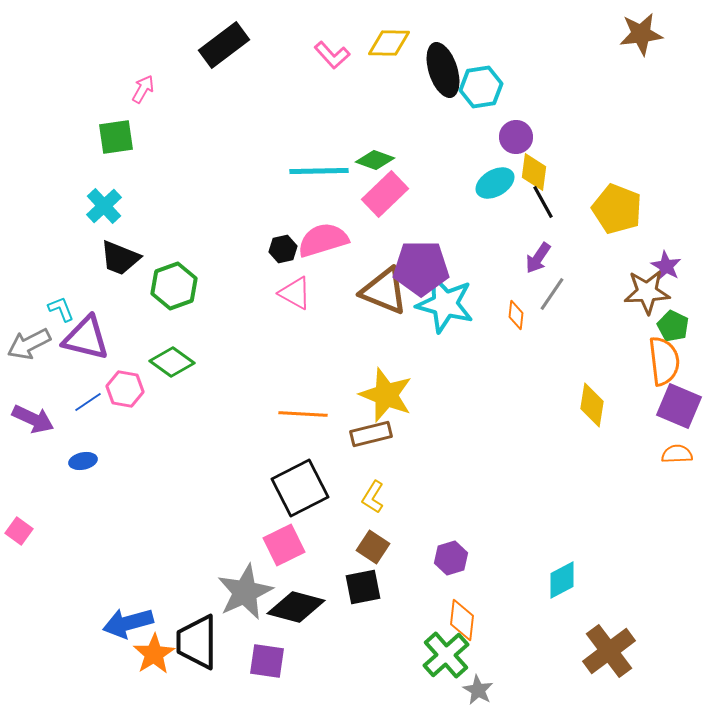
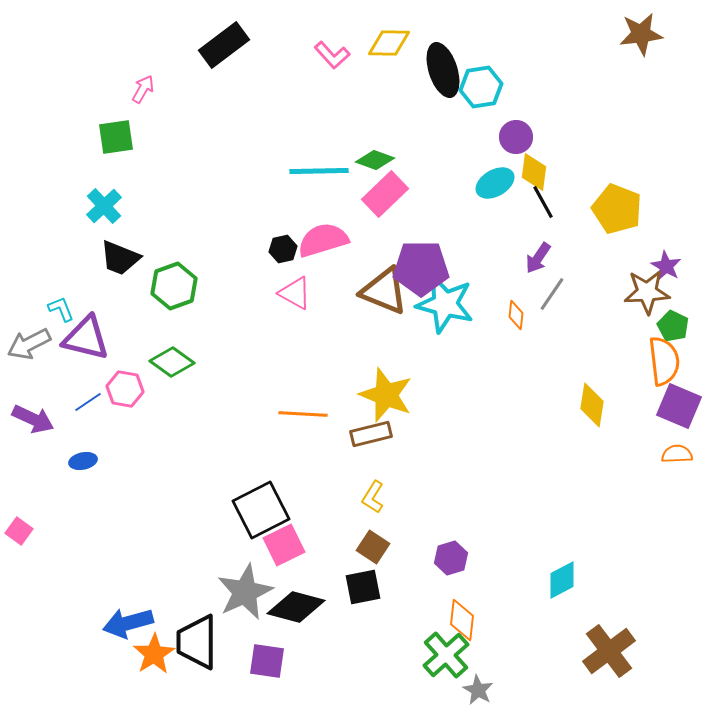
black square at (300, 488): moved 39 px left, 22 px down
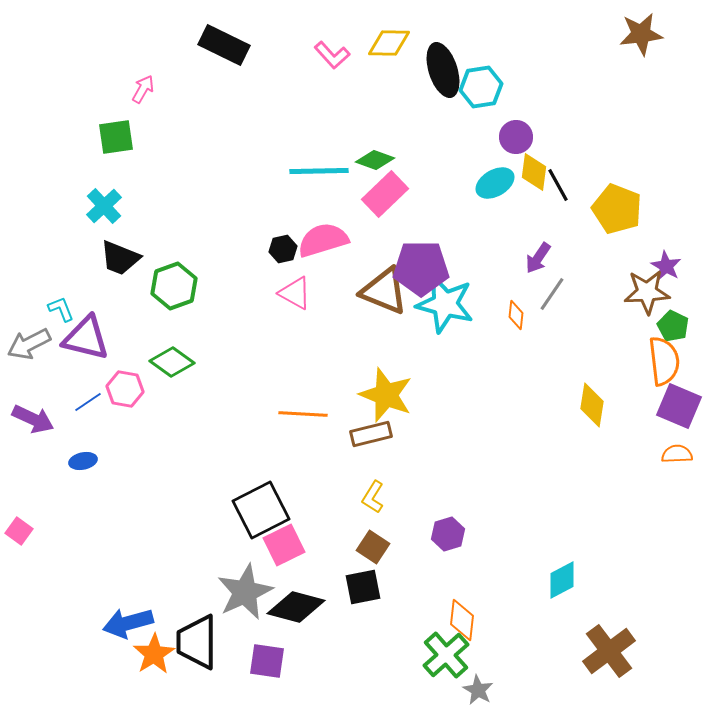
black rectangle at (224, 45): rotated 63 degrees clockwise
black line at (543, 202): moved 15 px right, 17 px up
purple hexagon at (451, 558): moved 3 px left, 24 px up
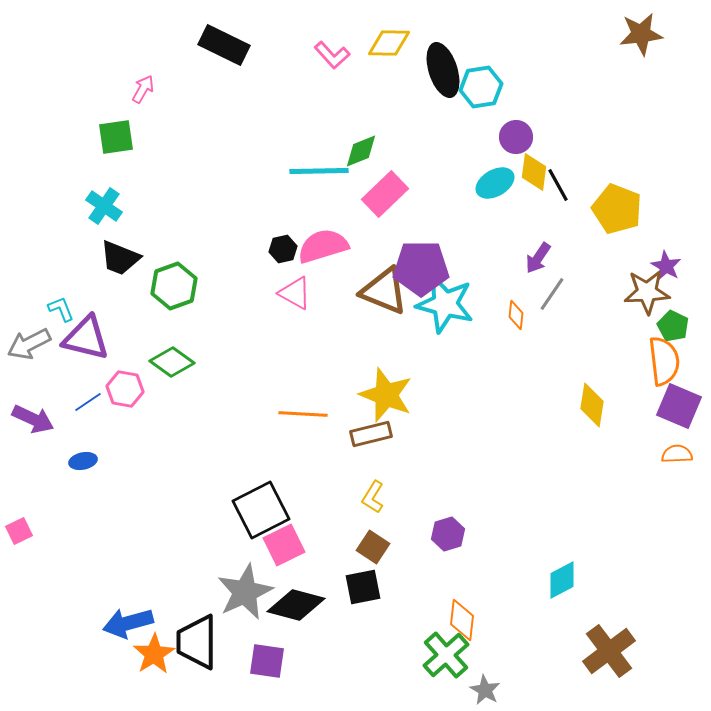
green diamond at (375, 160): moved 14 px left, 9 px up; rotated 42 degrees counterclockwise
cyan cross at (104, 206): rotated 12 degrees counterclockwise
pink semicircle at (323, 240): moved 6 px down
pink square at (19, 531): rotated 28 degrees clockwise
black diamond at (296, 607): moved 2 px up
gray star at (478, 690): moved 7 px right
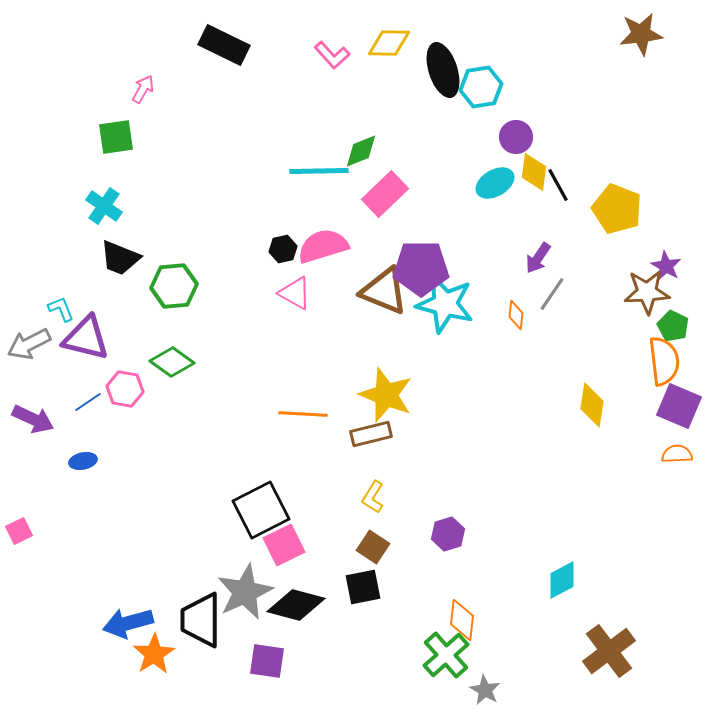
green hexagon at (174, 286): rotated 15 degrees clockwise
black trapezoid at (197, 642): moved 4 px right, 22 px up
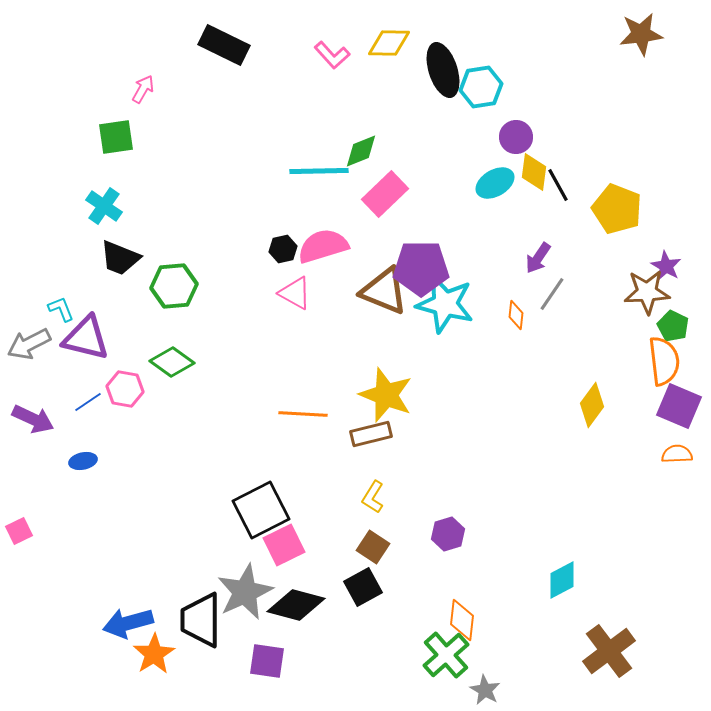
yellow diamond at (592, 405): rotated 27 degrees clockwise
black square at (363, 587): rotated 18 degrees counterclockwise
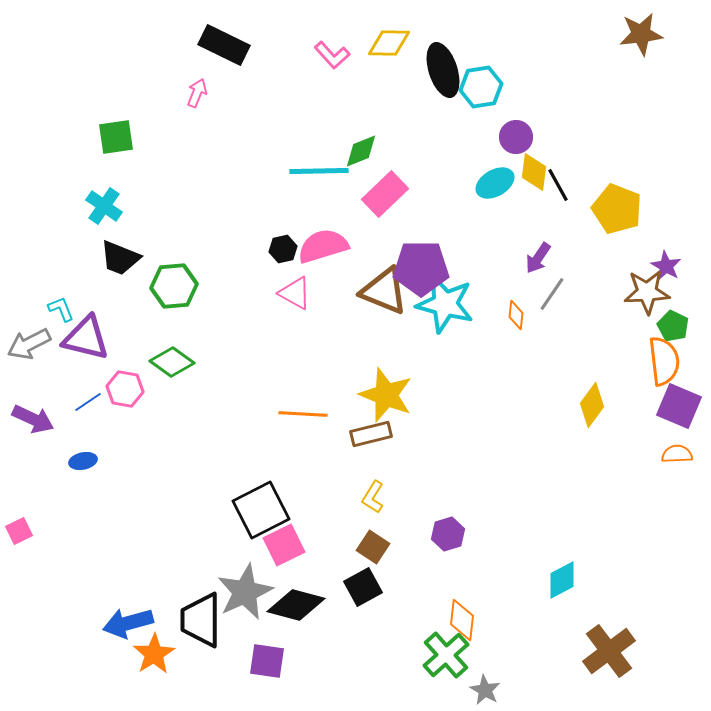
pink arrow at (143, 89): moved 54 px right, 4 px down; rotated 8 degrees counterclockwise
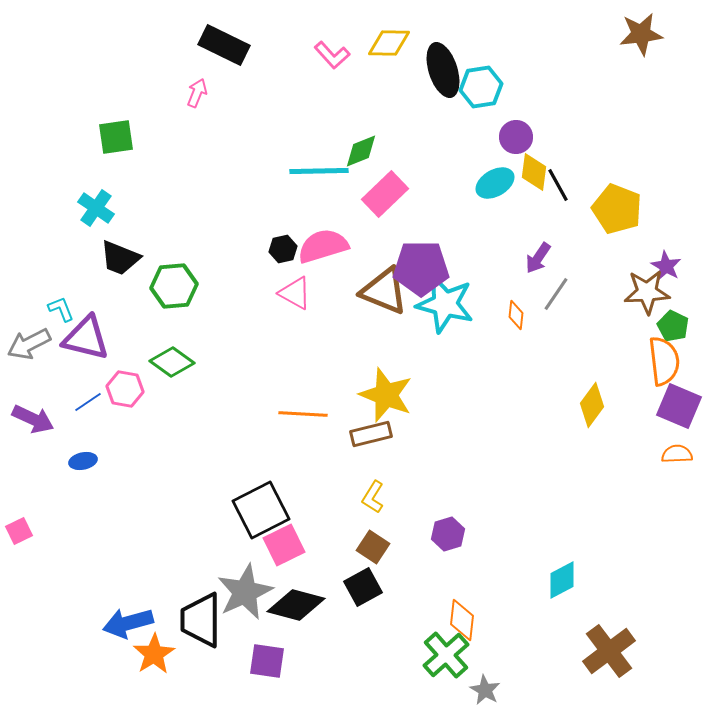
cyan cross at (104, 206): moved 8 px left, 2 px down
gray line at (552, 294): moved 4 px right
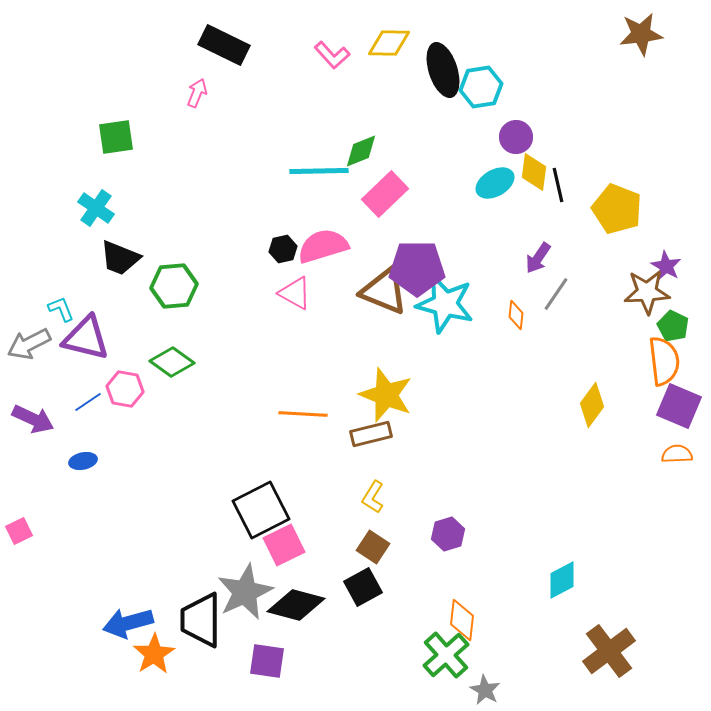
black line at (558, 185): rotated 16 degrees clockwise
purple pentagon at (421, 268): moved 4 px left
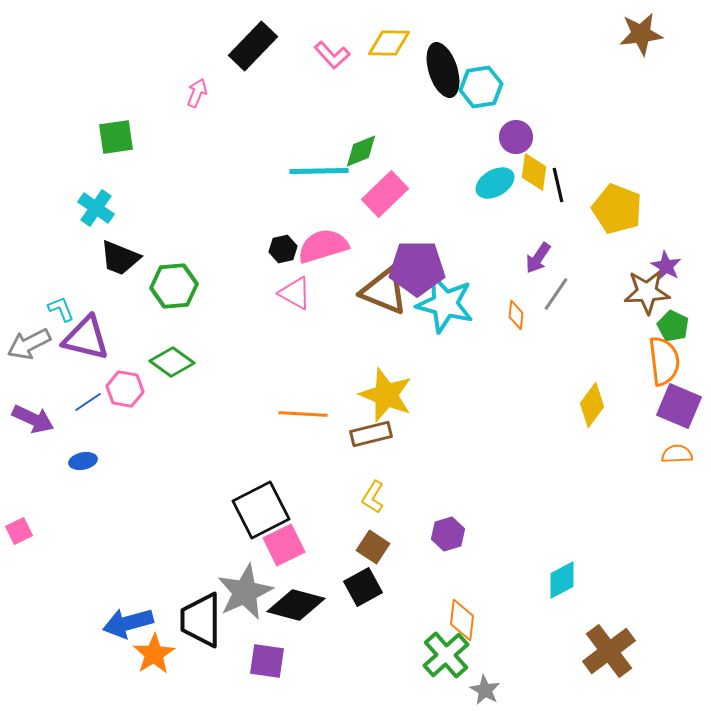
black rectangle at (224, 45): moved 29 px right, 1 px down; rotated 72 degrees counterclockwise
